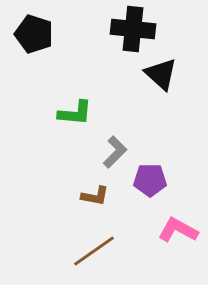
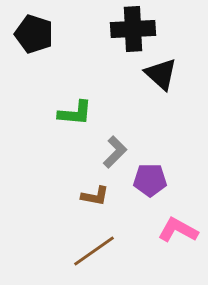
black cross: rotated 9 degrees counterclockwise
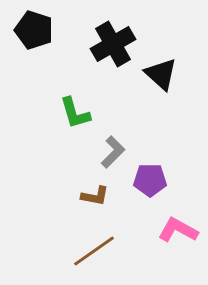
black cross: moved 20 px left, 15 px down; rotated 27 degrees counterclockwise
black pentagon: moved 4 px up
green L-shape: rotated 69 degrees clockwise
gray L-shape: moved 2 px left
